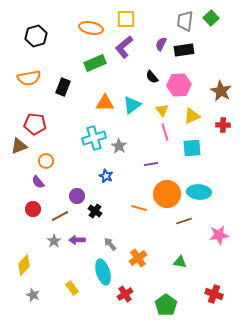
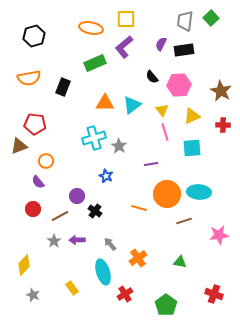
black hexagon at (36, 36): moved 2 px left
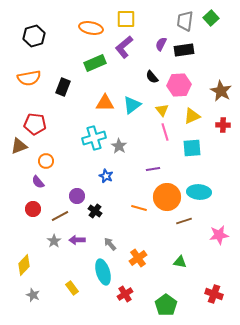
purple line at (151, 164): moved 2 px right, 5 px down
orange circle at (167, 194): moved 3 px down
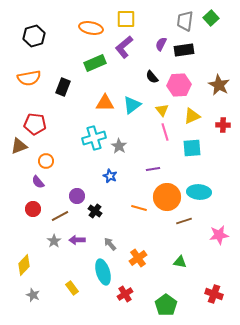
brown star at (221, 91): moved 2 px left, 6 px up
blue star at (106, 176): moved 4 px right
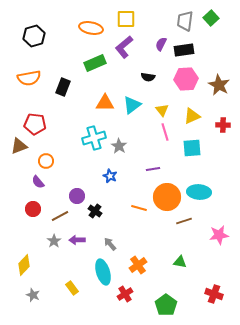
black semicircle at (152, 77): moved 4 px left; rotated 40 degrees counterclockwise
pink hexagon at (179, 85): moved 7 px right, 6 px up
orange cross at (138, 258): moved 7 px down
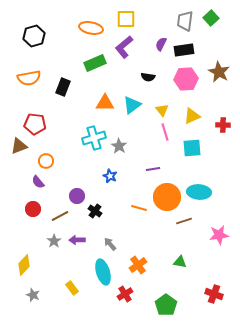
brown star at (219, 85): moved 13 px up
